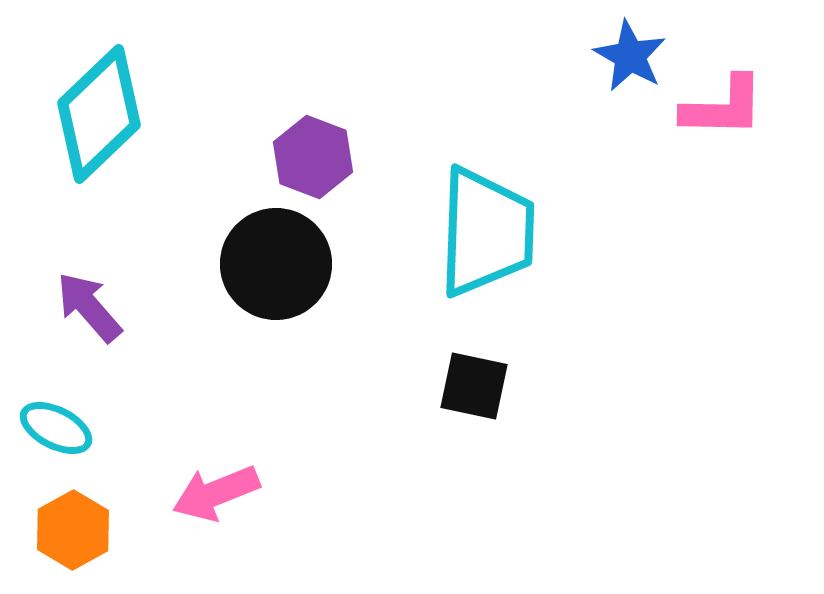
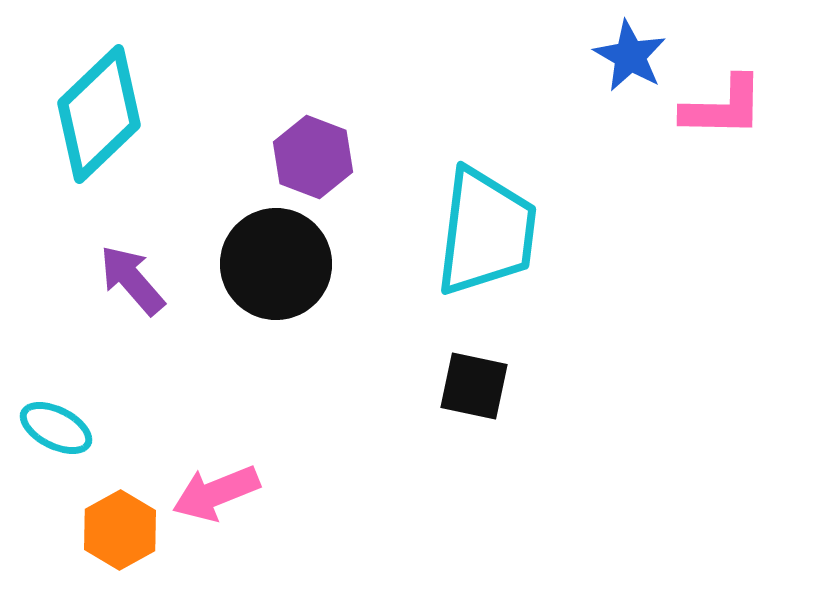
cyan trapezoid: rotated 5 degrees clockwise
purple arrow: moved 43 px right, 27 px up
orange hexagon: moved 47 px right
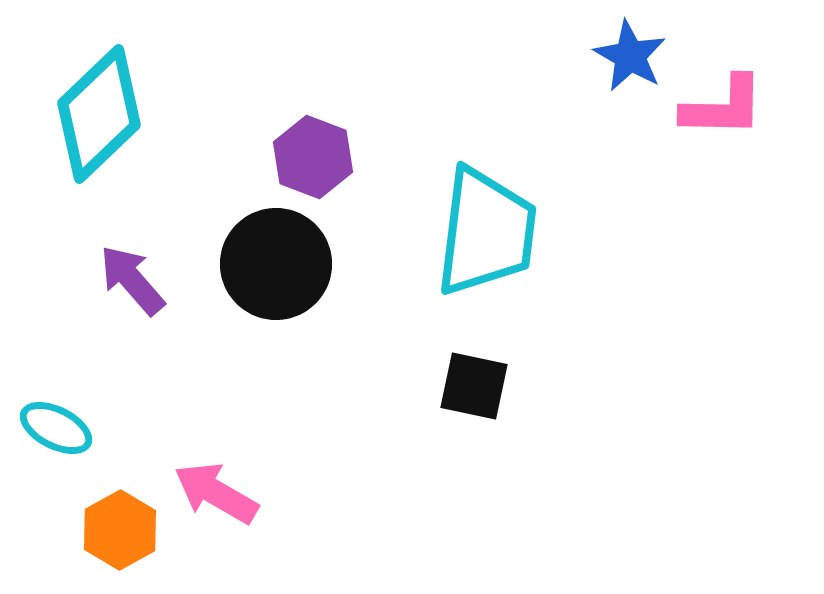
pink arrow: rotated 52 degrees clockwise
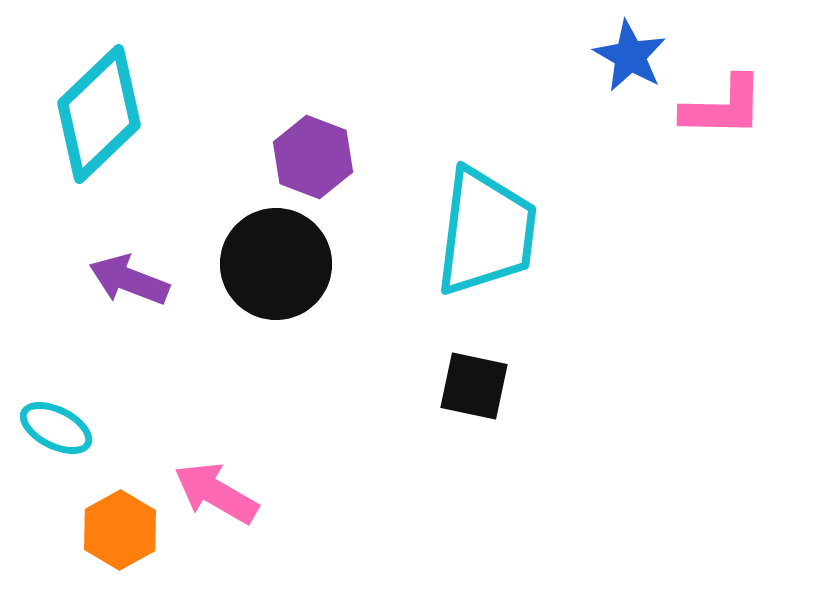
purple arrow: moved 3 px left; rotated 28 degrees counterclockwise
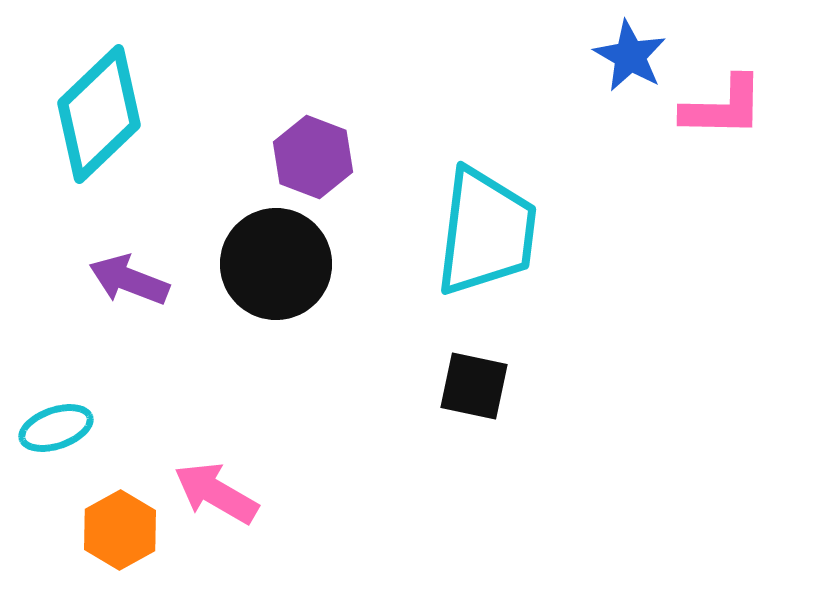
cyan ellipse: rotated 46 degrees counterclockwise
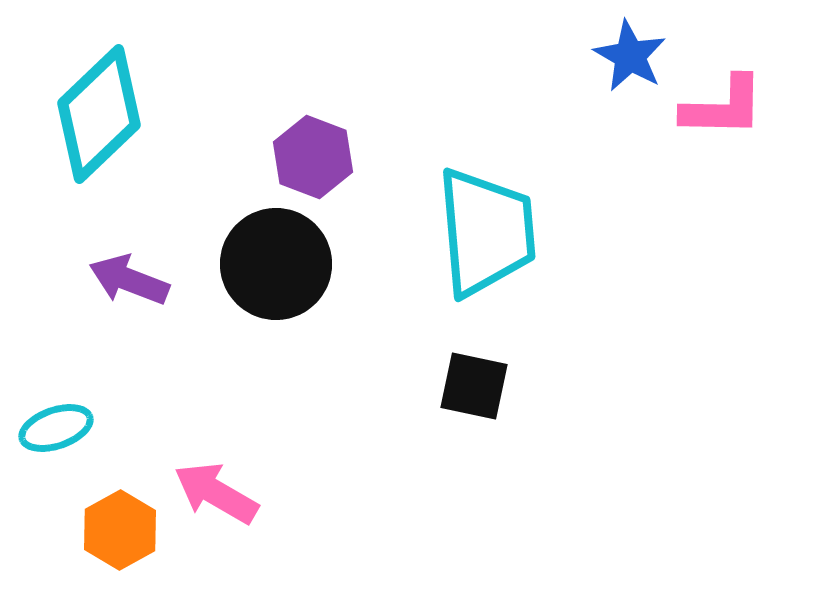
cyan trapezoid: rotated 12 degrees counterclockwise
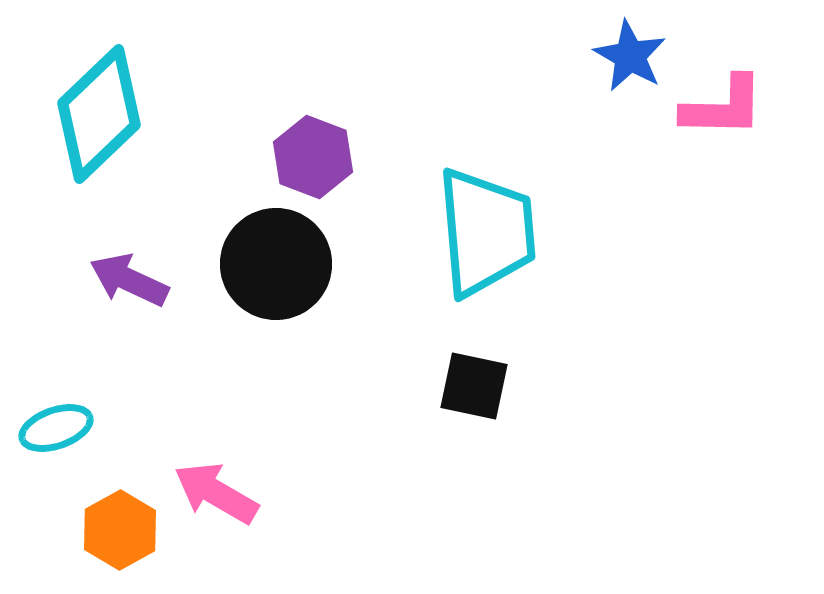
purple arrow: rotated 4 degrees clockwise
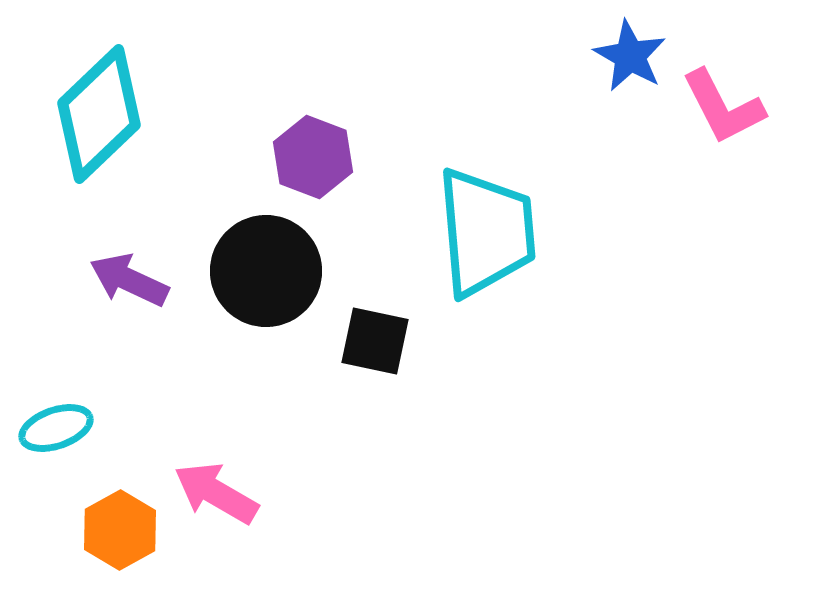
pink L-shape: rotated 62 degrees clockwise
black circle: moved 10 px left, 7 px down
black square: moved 99 px left, 45 px up
